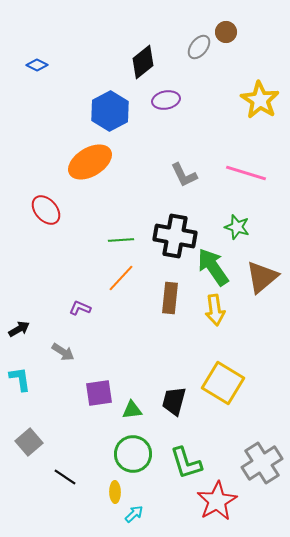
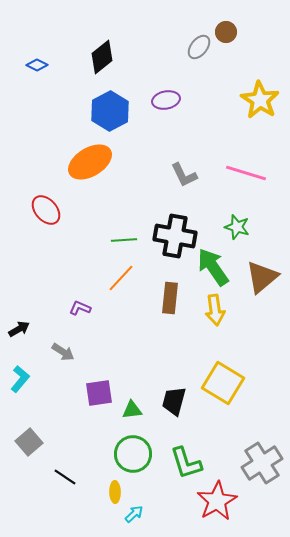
black diamond: moved 41 px left, 5 px up
green line: moved 3 px right
cyan L-shape: rotated 48 degrees clockwise
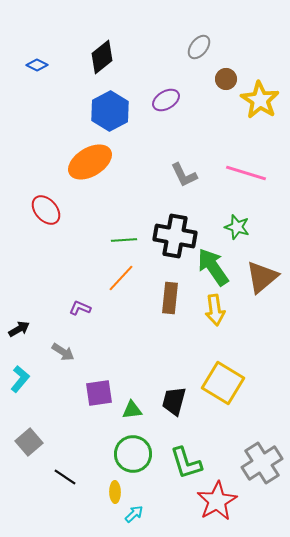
brown circle: moved 47 px down
purple ellipse: rotated 20 degrees counterclockwise
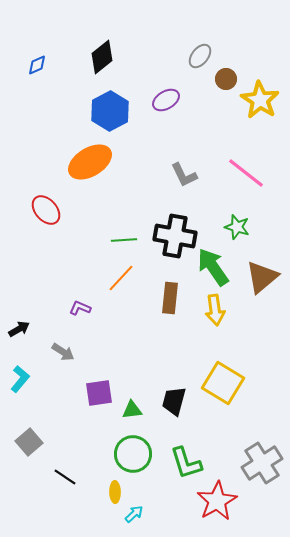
gray ellipse: moved 1 px right, 9 px down
blue diamond: rotated 50 degrees counterclockwise
pink line: rotated 21 degrees clockwise
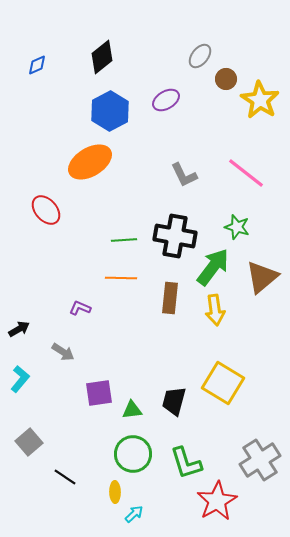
green arrow: rotated 72 degrees clockwise
orange line: rotated 48 degrees clockwise
gray cross: moved 2 px left, 3 px up
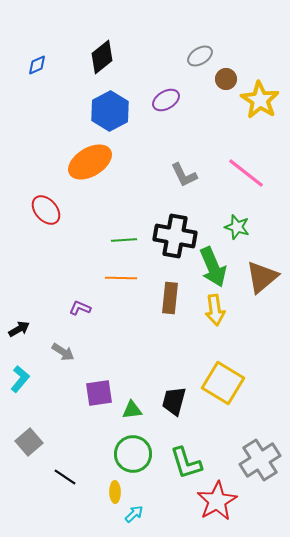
gray ellipse: rotated 20 degrees clockwise
green arrow: rotated 120 degrees clockwise
